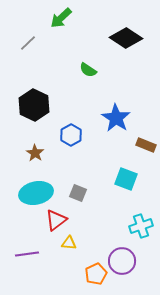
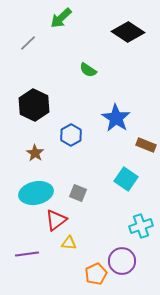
black diamond: moved 2 px right, 6 px up
cyan square: rotated 15 degrees clockwise
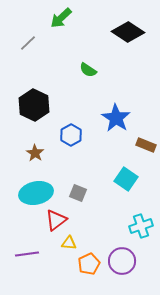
orange pentagon: moved 7 px left, 10 px up
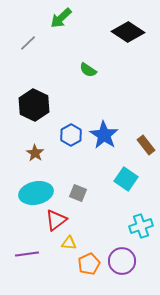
blue star: moved 12 px left, 17 px down
brown rectangle: rotated 30 degrees clockwise
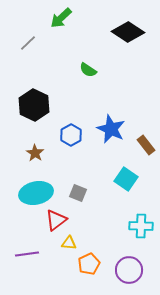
blue star: moved 7 px right, 6 px up; rotated 8 degrees counterclockwise
cyan cross: rotated 20 degrees clockwise
purple circle: moved 7 px right, 9 px down
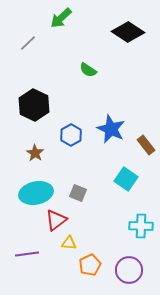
orange pentagon: moved 1 px right, 1 px down
